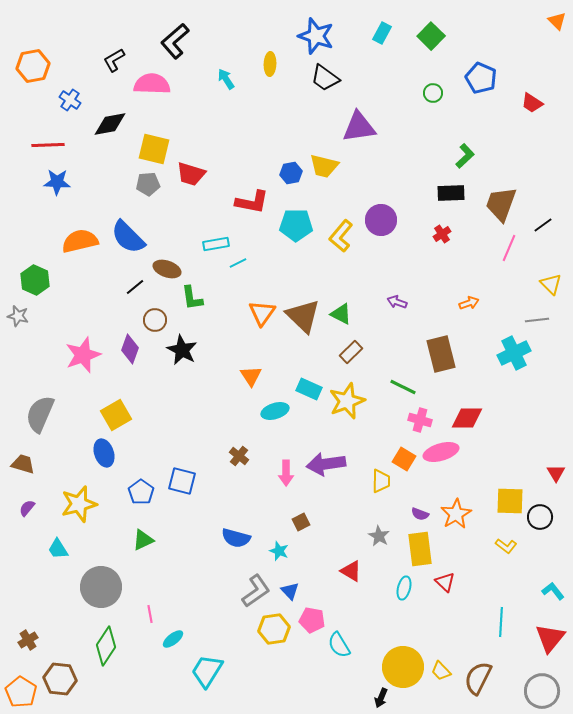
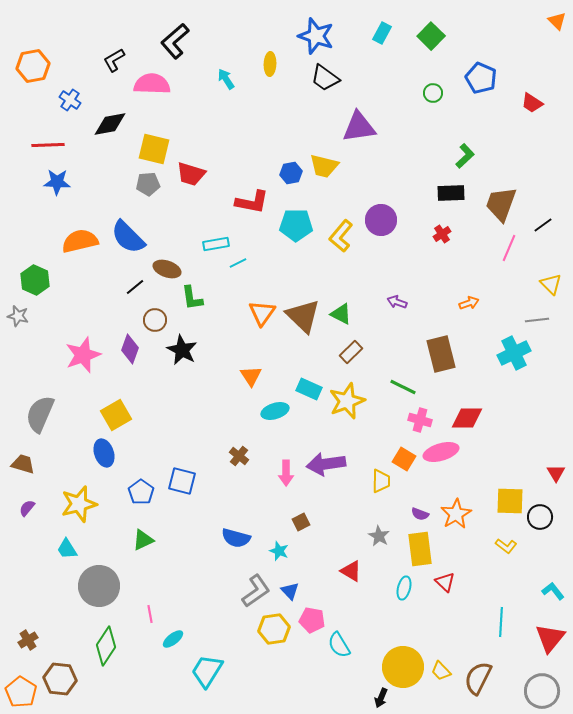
cyan trapezoid at (58, 549): moved 9 px right
gray circle at (101, 587): moved 2 px left, 1 px up
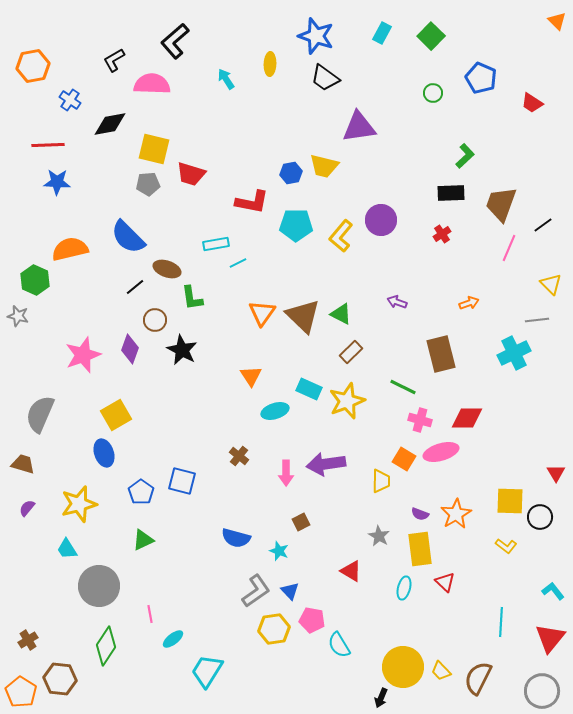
orange semicircle at (80, 241): moved 10 px left, 8 px down
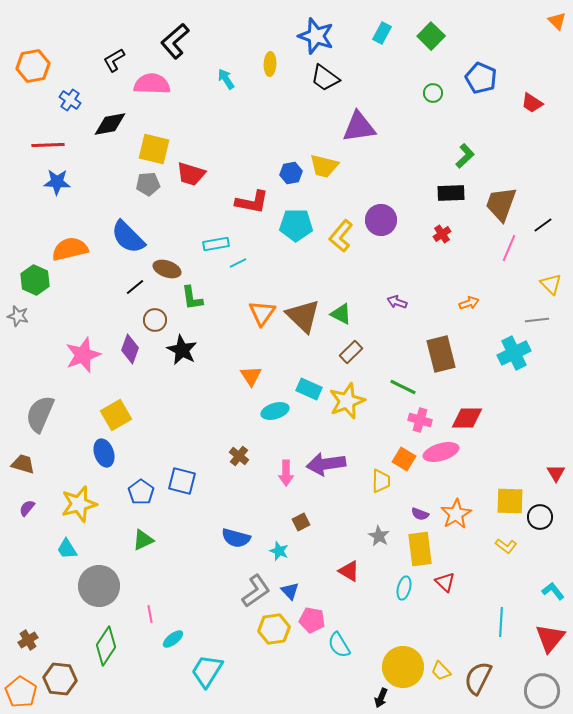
red triangle at (351, 571): moved 2 px left
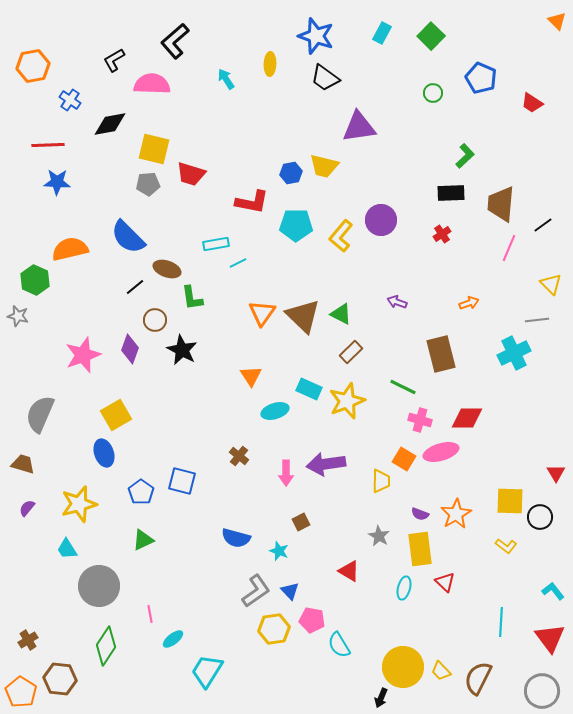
brown trapezoid at (501, 204): rotated 15 degrees counterclockwise
red triangle at (550, 638): rotated 16 degrees counterclockwise
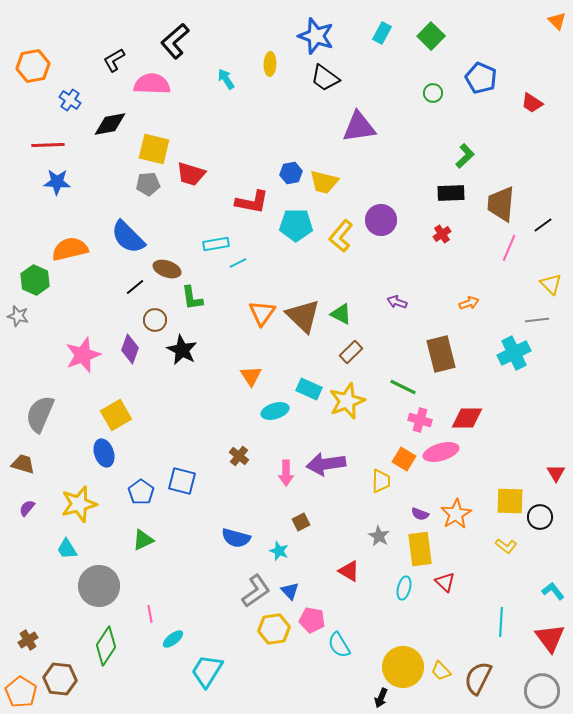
yellow trapezoid at (324, 166): moved 16 px down
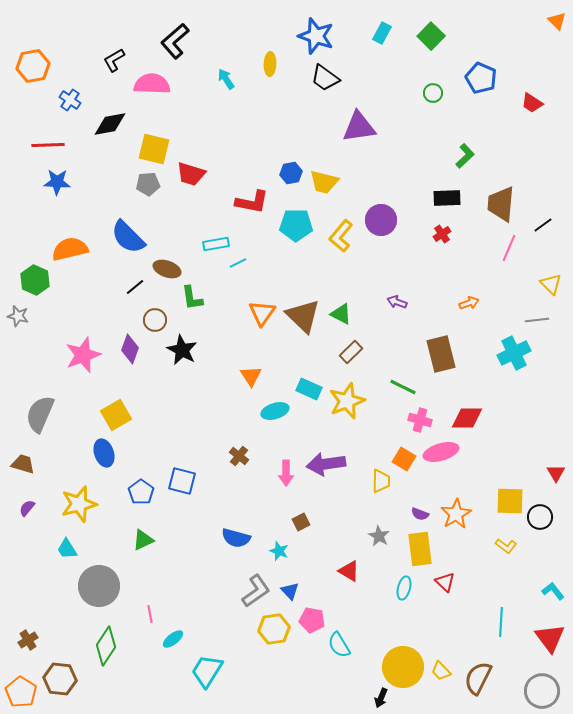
black rectangle at (451, 193): moved 4 px left, 5 px down
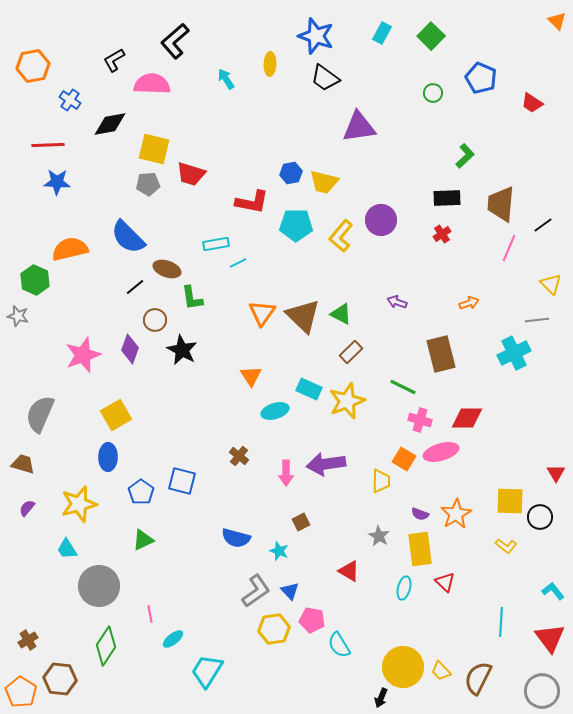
blue ellipse at (104, 453): moved 4 px right, 4 px down; rotated 20 degrees clockwise
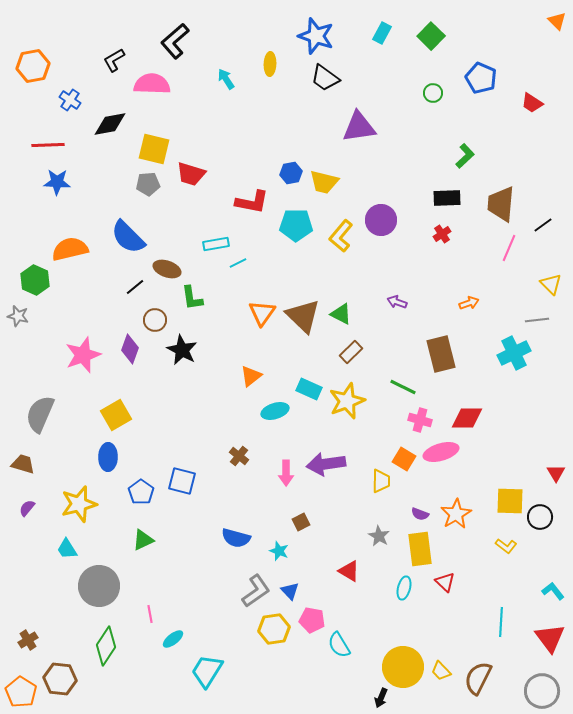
orange triangle at (251, 376): rotated 25 degrees clockwise
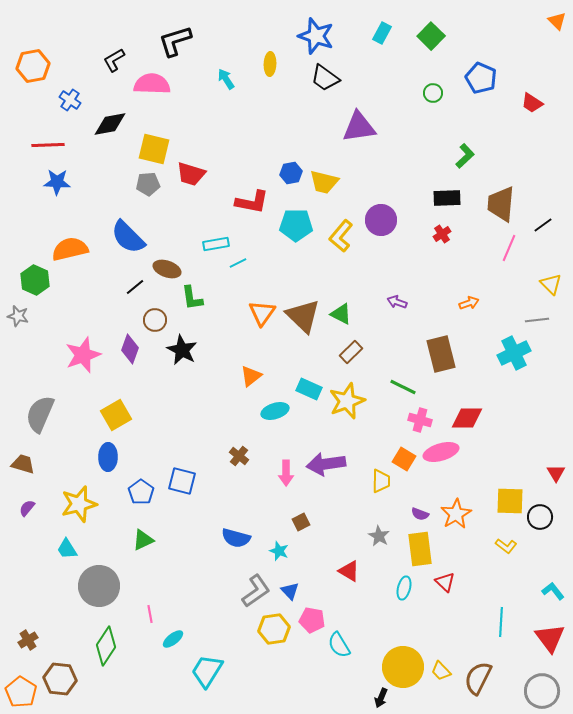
black L-shape at (175, 41): rotated 24 degrees clockwise
